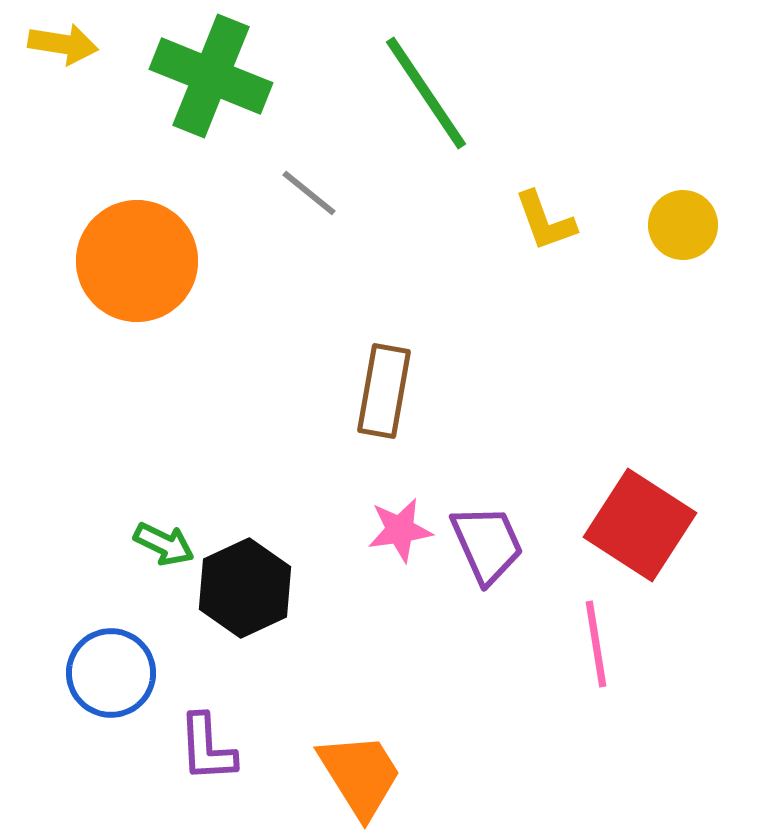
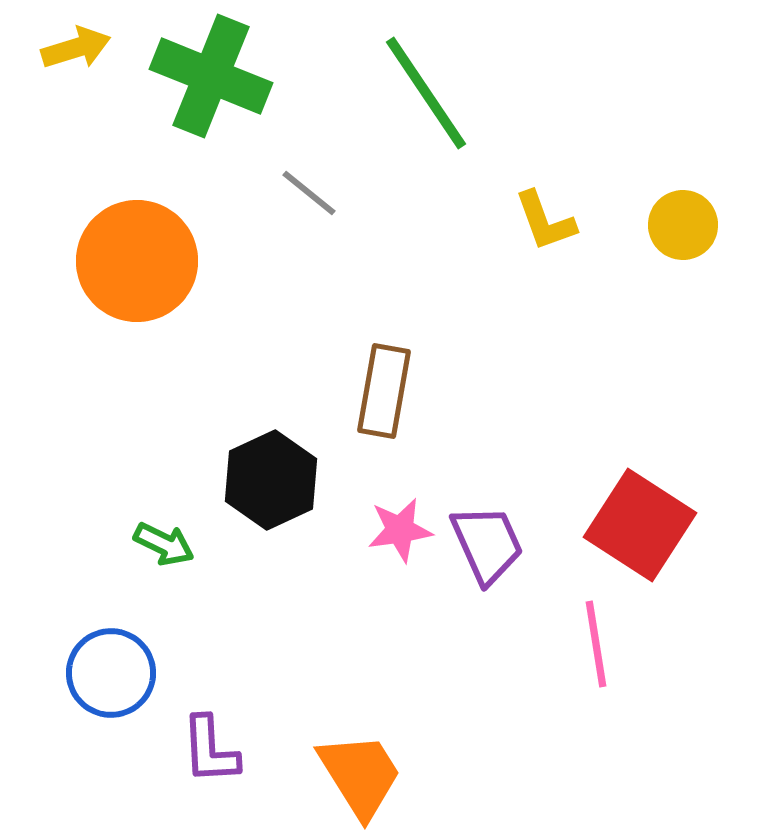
yellow arrow: moved 13 px right, 4 px down; rotated 26 degrees counterclockwise
black hexagon: moved 26 px right, 108 px up
purple L-shape: moved 3 px right, 2 px down
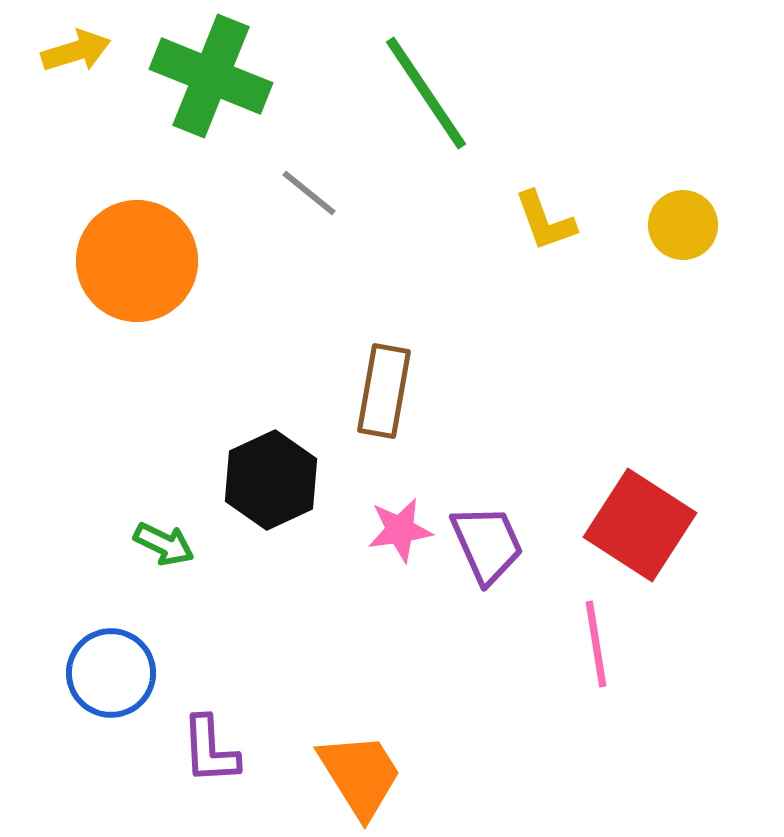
yellow arrow: moved 3 px down
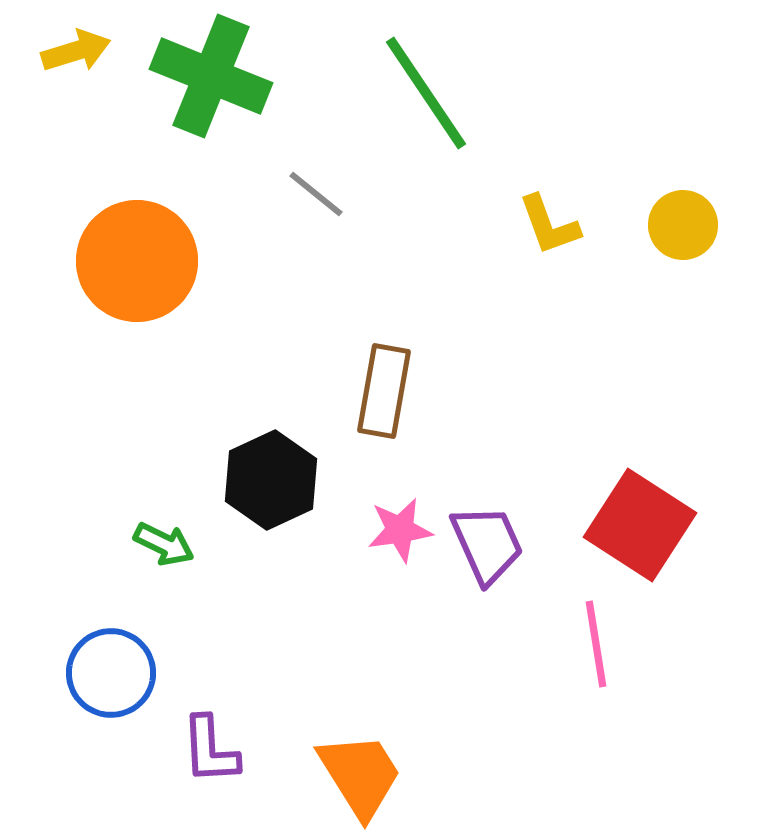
gray line: moved 7 px right, 1 px down
yellow L-shape: moved 4 px right, 4 px down
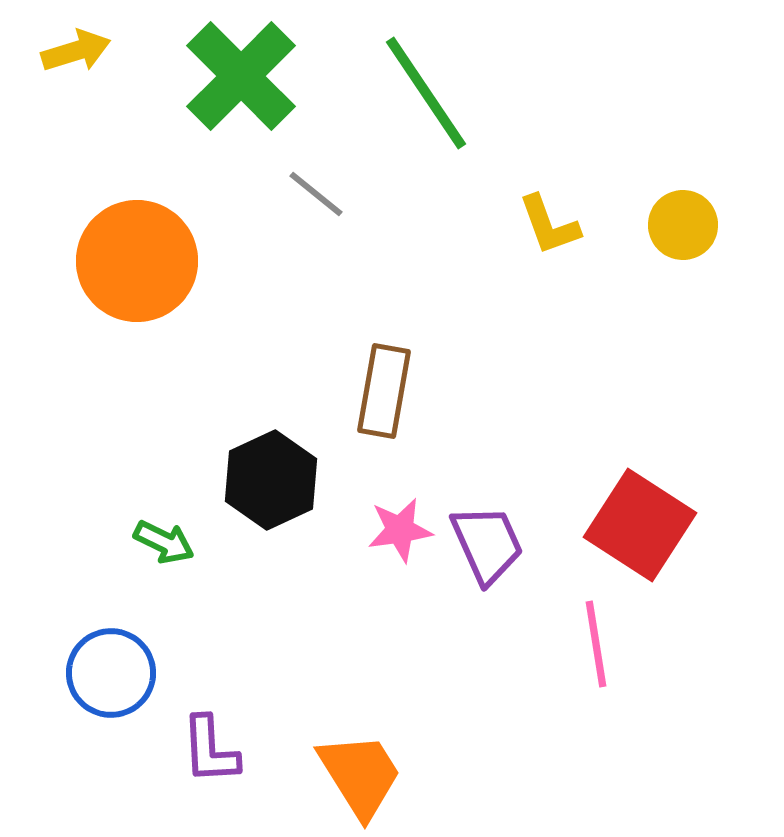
green cross: moved 30 px right; rotated 23 degrees clockwise
green arrow: moved 2 px up
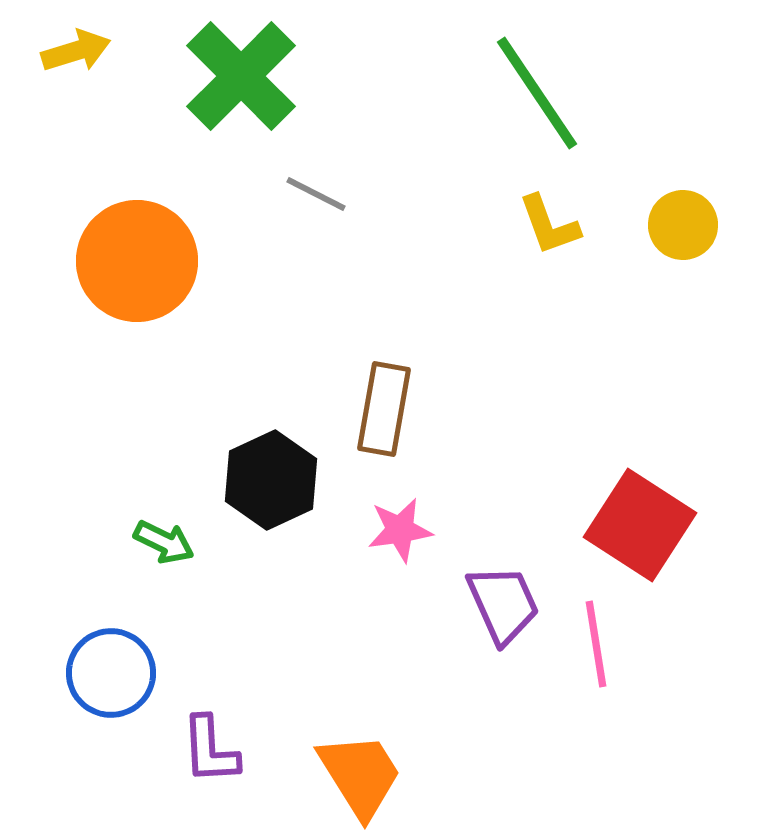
green line: moved 111 px right
gray line: rotated 12 degrees counterclockwise
brown rectangle: moved 18 px down
purple trapezoid: moved 16 px right, 60 px down
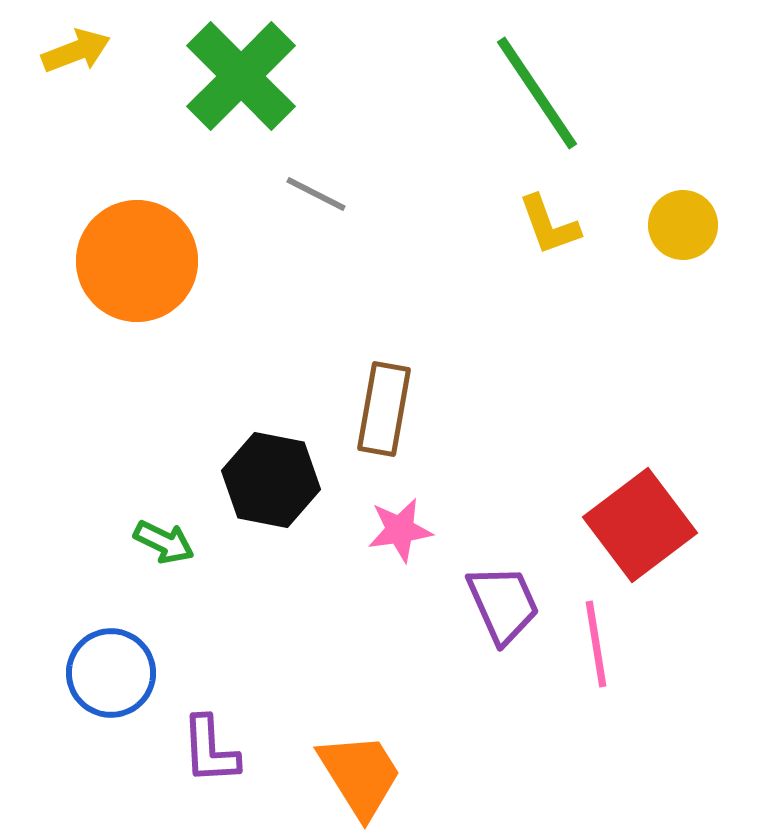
yellow arrow: rotated 4 degrees counterclockwise
black hexagon: rotated 24 degrees counterclockwise
red square: rotated 20 degrees clockwise
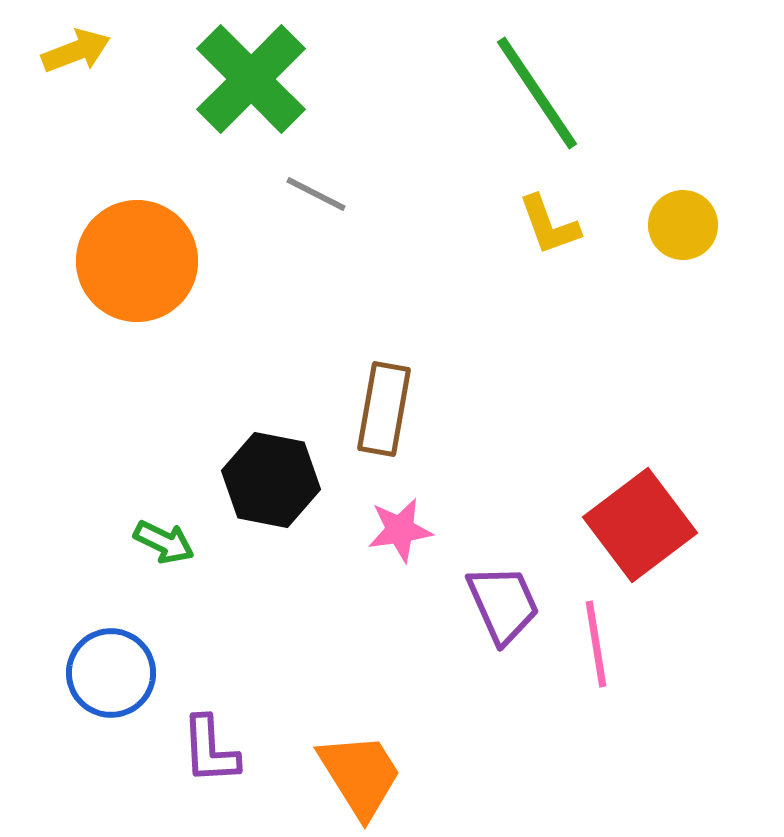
green cross: moved 10 px right, 3 px down
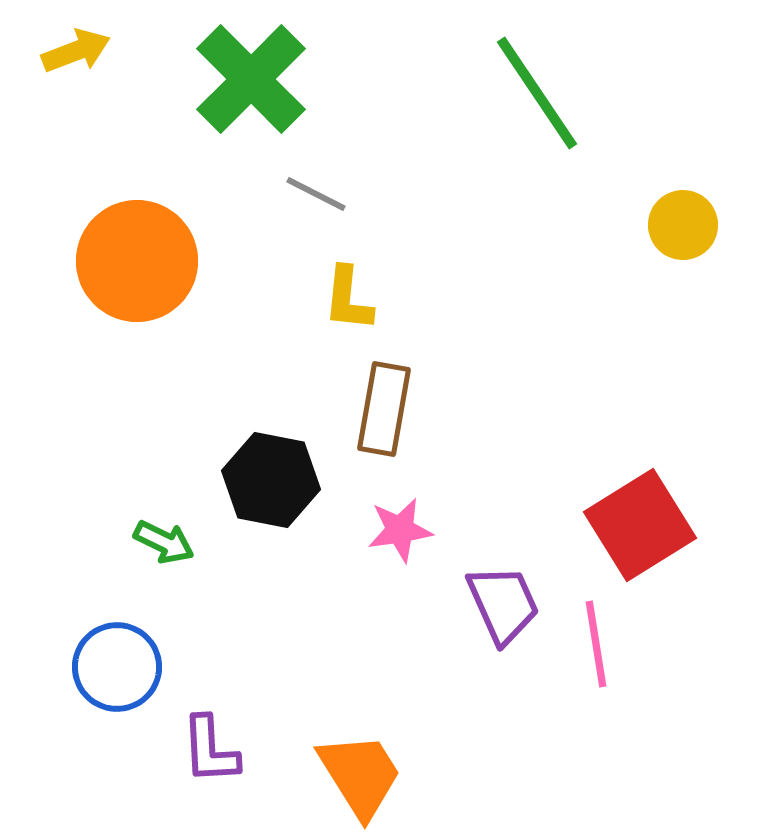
yellow L-shape: moved 201 px left, 74 px down; rotated 26 degrees clockwise
red square: rotated 5 degrees clockwise
blue circle: moved 6 px right, 6 px up
